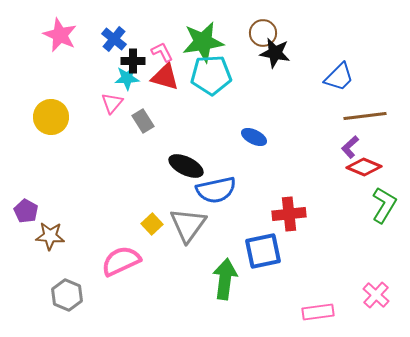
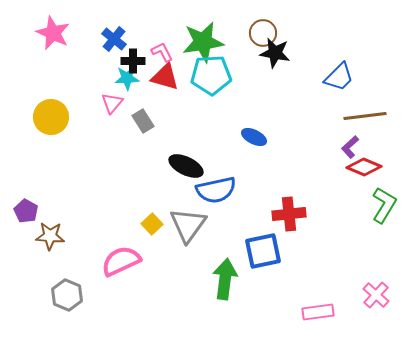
pink star: moved 7 px left, 2 px up
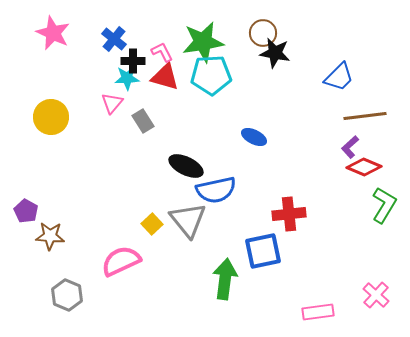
gray triangle: moved 5 px up; rotated 15 degrees counterclockwise
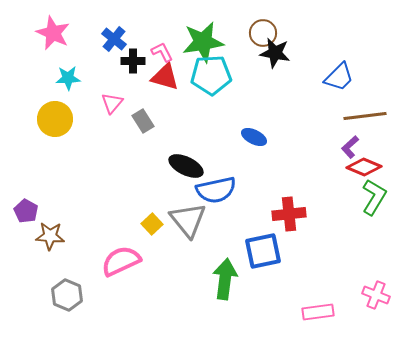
cyan star: moved 59 px left
yellow circle: moved 4 px right, 2 px down
green L-shape: moved 10 px left, 8 px up
pink cross: rotated 20 degrees counterclockwise
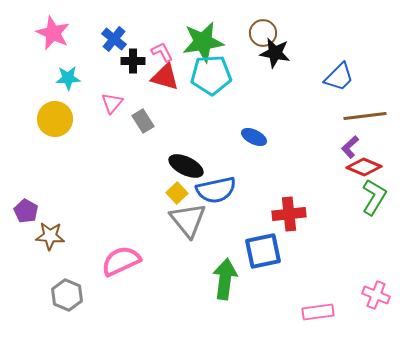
yellow square: moved 25 px right, 31 px up
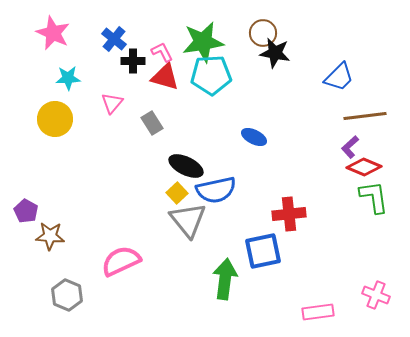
gray rectangle: moved 9 px right, 2 px down
green L-shape: rotated 39 degrees counterclockwise
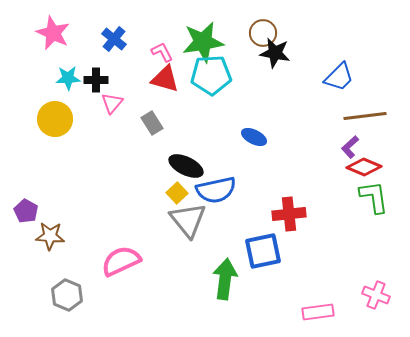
black cross: moved 37 px left, 19 px down
red triangle: moved 2 px down
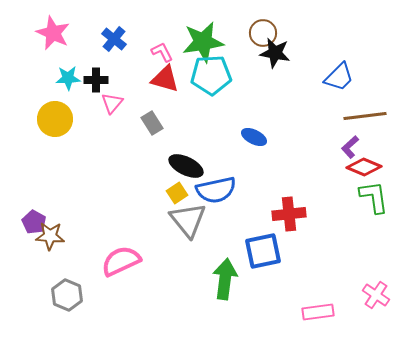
yellow square: rotated 10 degrees clockwise
purple pentagon: moved 8 px right, 11 px down
pink cross: rotated 12 degrees clockwise
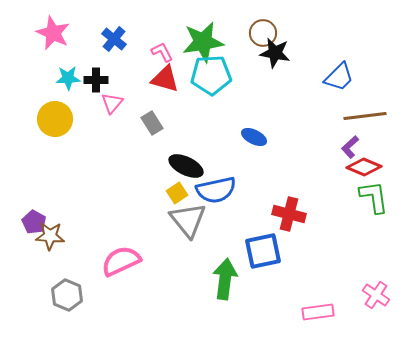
red cross: rotated 20 degrees clockwise
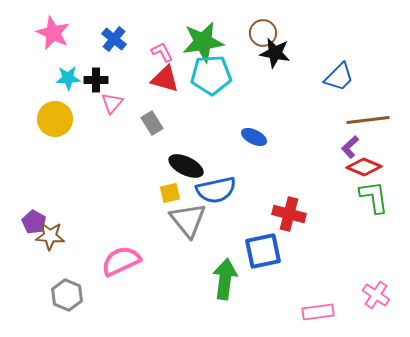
brown line: moved 3 px right, 4 px down
yellow square: moved 7 px left; rotated 20 degrees clockwise
